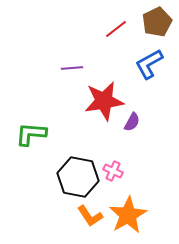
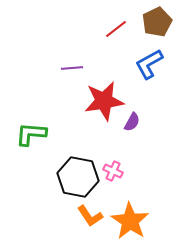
orange star: moved 2 px right, 6 px down; rotated 9 degrees counterclockwise
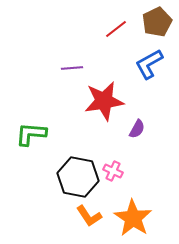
purple semicircle: moved 5 px right, 7 px down
orange L-shape: moved 1 px left
orange star: moved 3 px right, 3 px up
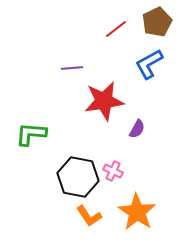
orange star: moved 4 px right, 6 px up
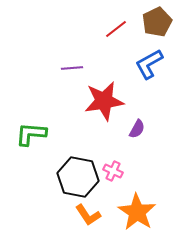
orange L-shape: moved 1 px left, 1 px up
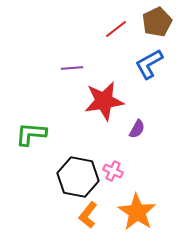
orange L-shape: rotated 72 degrees clockwise
